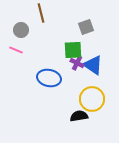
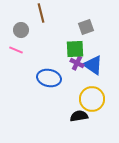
green square: moved 2 px right, 1 px up
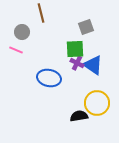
gray circle: moved 1 px right, 2 px down
yellow circle: moved 5 px right, 4 px down
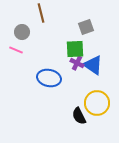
black semicircle: rotated 108 degrees counterclockwise
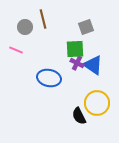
brown line: moved 2 px right, 6 px down
gray circle: moved 3 px right, 5 px up
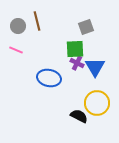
brown line: moved 6 px left, 2 px down
gray circle: moved 7 px left, 1 px up
blue triangle: moved 2 px right, 2 px down; rotated 25 degrees clockwise
black semicircle: rotated 144 degrees clockwise
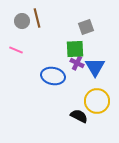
brown line: moved 3 px up
gray circle: moved 4 px right, 5 px up
blue ellipse: moved 4 px right, 2 px up
yellow circle: moved 2 px up
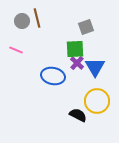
purple cross: rotated 16 degrees clockwise
black semicircle: moved 1 px left, 1 px up
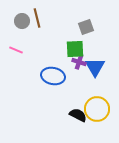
purple cross: moved 2 px right, 1 px up; rotated 24 degrees counterclockwise
yellow circle: moved 8 px down
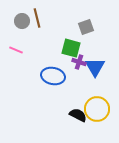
green square: moved 4 px left, 1 px up; rotated 18 degrees clockwise
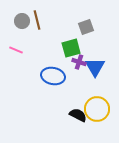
brown line: moved 2 px down
green square: rotated 30 degrees counterclockwise
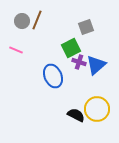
brown line: rotated 36 degrees clockwise
green square: rotated 12 degrees counterclockwise
blue triangle: moved 1 px right, 2 px up; rotated 20 degrees clockwise
blue ellipse: rotated 55 degrees clockwise
black semicircle: moved 2 px left
